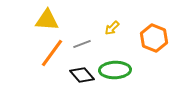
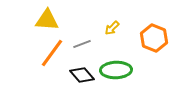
green ellipse: moved 1 px right
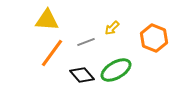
gray line: moved 4 px right, 2 px up
green ellipse: rotated 28 degrees counterclockwise
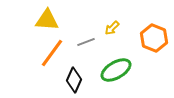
black diamond: moved 8 px left, 5 px down; rotated 65 degrees clockwise
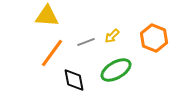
yellow triangle: moved 4 px up
yellow arrow: moved 8 px down
black diamond: rotated 35 degrees counterclockwise
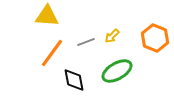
orange hexagon: moved 1 px right
green ellipse: moved 1 px right, 1 px down
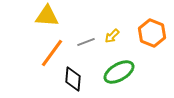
orange hexagon: moved 3 px left, 5 px up
green ellipse: moved 2 px right, 1 px down
black diamond: moved 1 px left, 1 px up; rotated 15 degrees clockwise
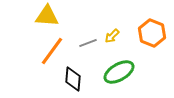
gray line: moved 2 px right, 1 px down
orange line: moved 2 px up
